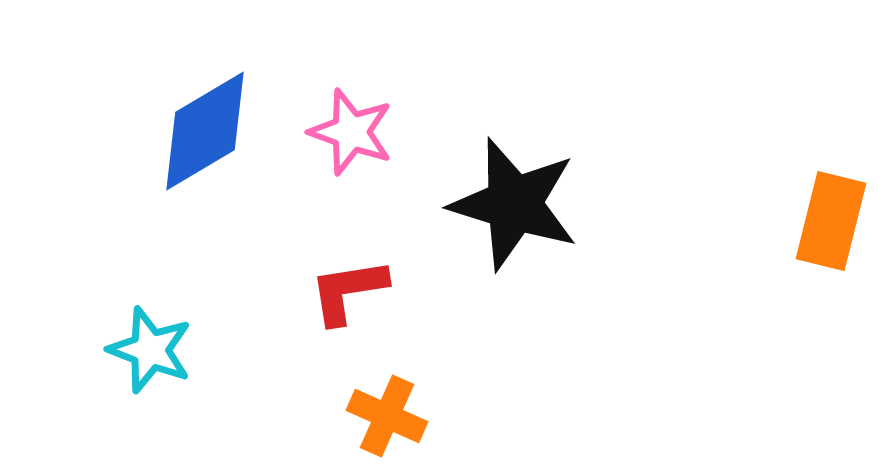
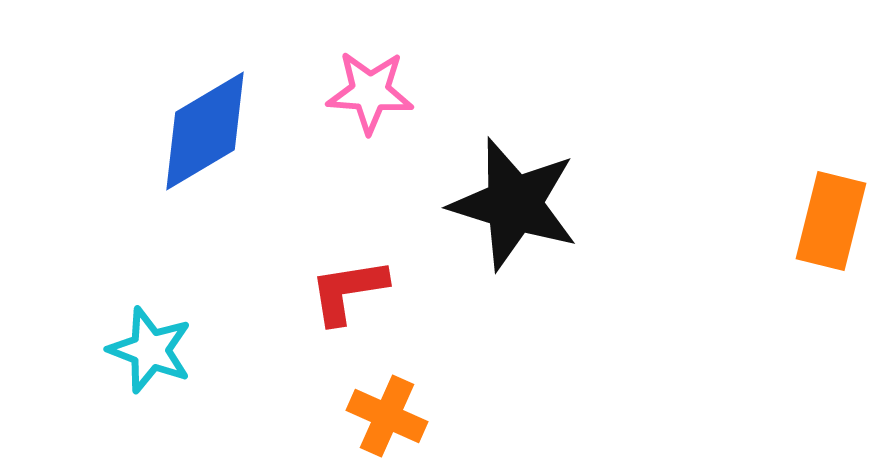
pink star: moved 19 px right, 40 px up; rotated 16 degrees counterclockwise
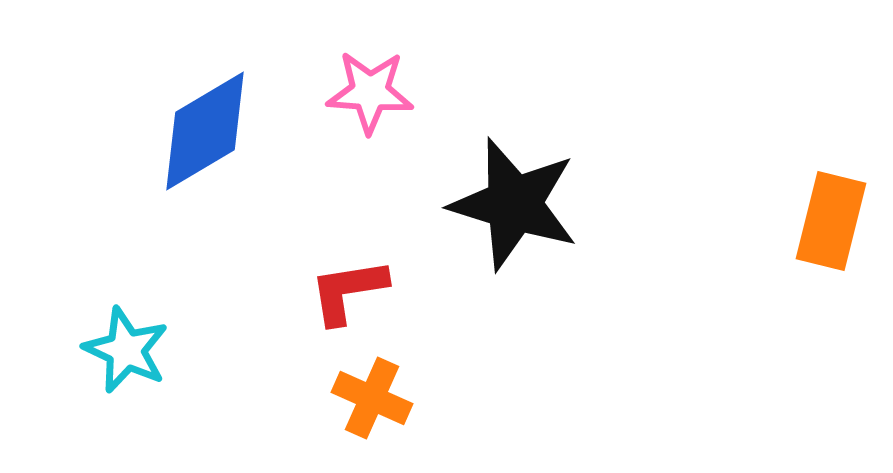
cyan star: moved 24 px left; rotated 4 degrees clockwise
orange cross: moved 15 px left, 18 px up
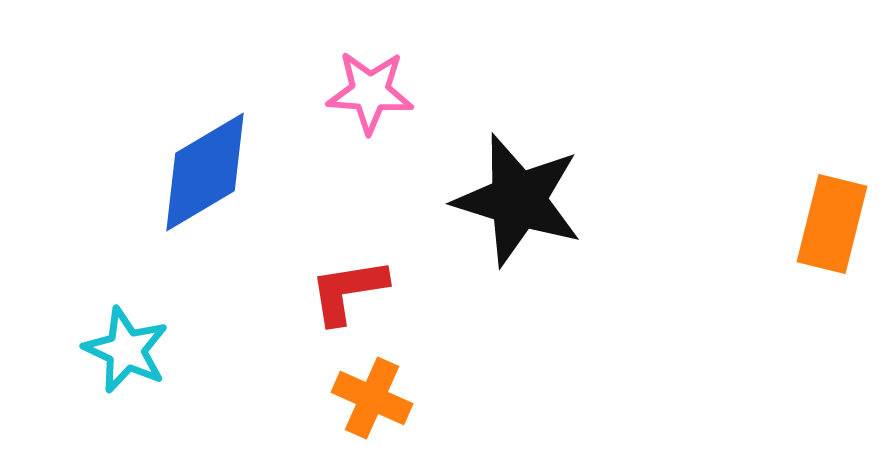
blue diamond: moved 41 px down
black star: moved 4 px right, 4 px up
orange rectangle: moved 1 px right, 3 px down
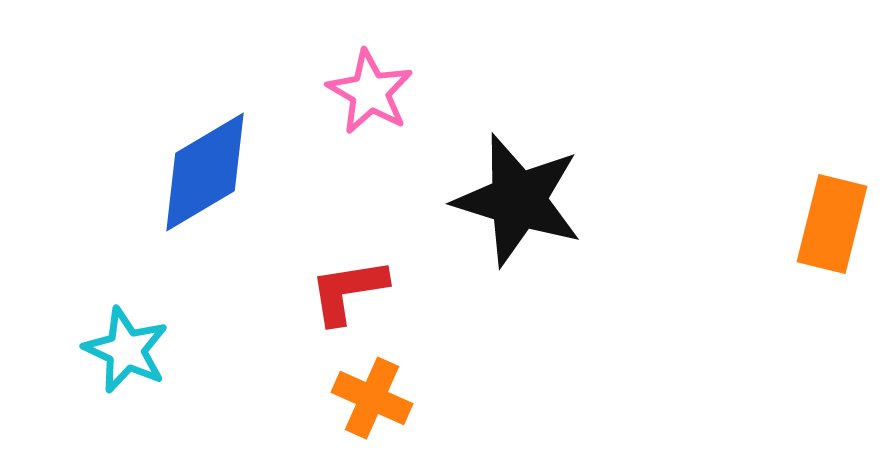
pink star: rotated 26 degrees clockwise
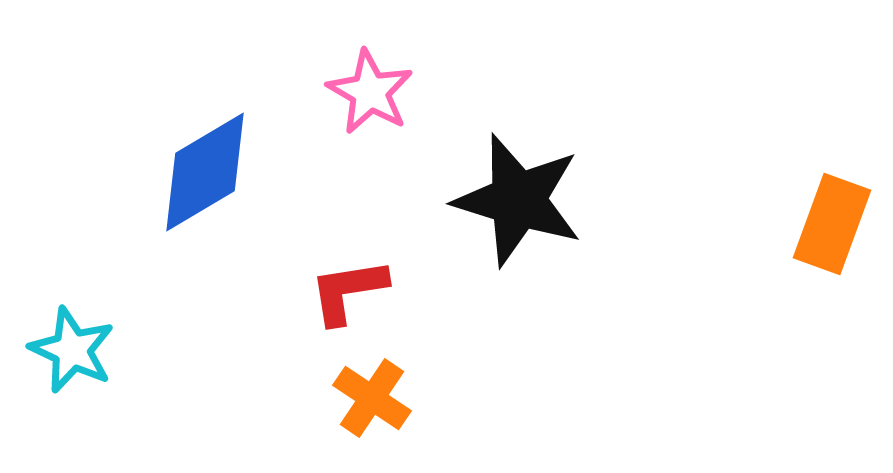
orange rectangle: rotated 6 degrees clockwise
cyan star: moved 54 px left
orange cross: rotated 10 degrees clockwise
